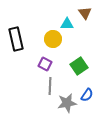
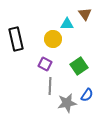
brown triangle: moved 1 px down
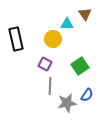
green square: moved 1 px right
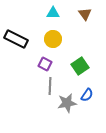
cyan triangle: moved 14 px left, 11 px up
black rectangle: rotated 50 degrees counterclockwise
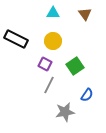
yellow circle: moved 2 px down
green square: moved 5 px left
gray line: moved 1 px left, 1 px up; rotated 24 degrees clockwise
gray star: moved 2 px left, 9 px down
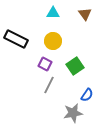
gray star: moved 8 px right, 1 px down
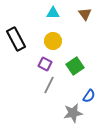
black rectangle: rotated 35 degrees clockwise
blue semicircle: moved 2 px right, 1 px down
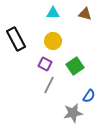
brown triangle: rotated 40 degrees counterclockwise
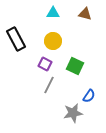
green square: rotated 30 degrees counterclockwise
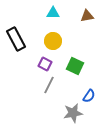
brown triangle: moved 2 px right, 2 px down; rotated 24 degrees counterclockwise
